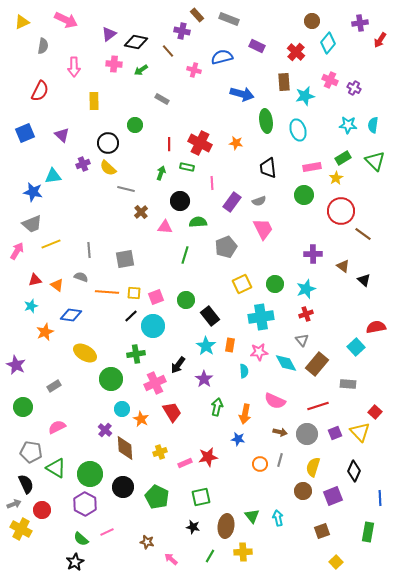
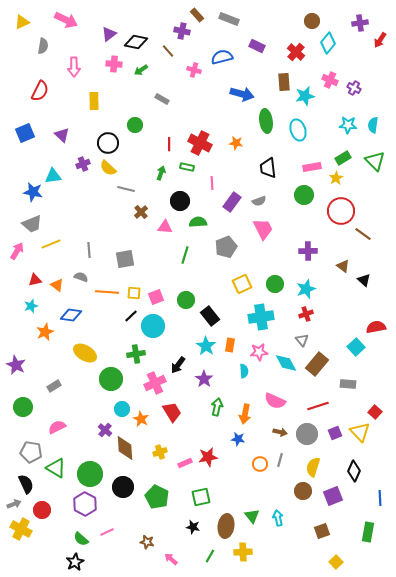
purple cross at (313, 254): moved 5 px left, 3 px up
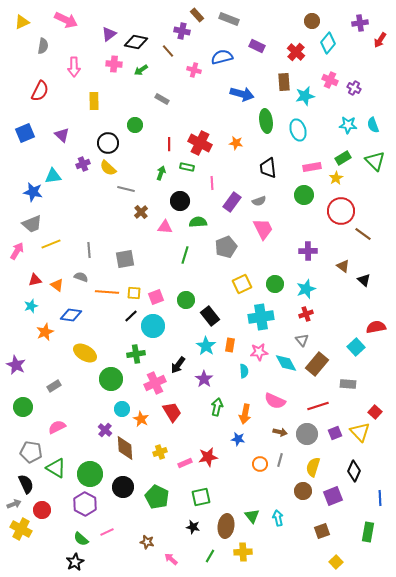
cyan semicircle at (373, 125): rotated 28 degrees counterclockwise
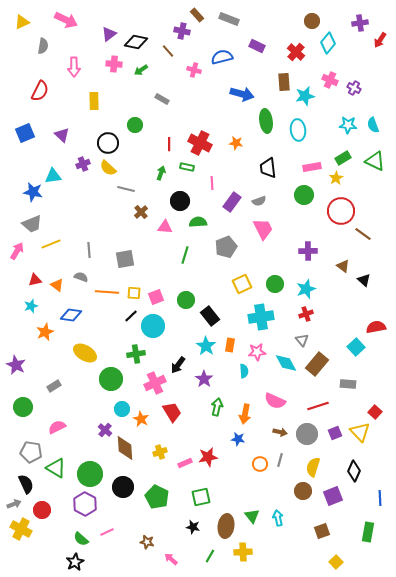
cyan ellipse at (298, 130): rotated 10 degrees clockwise
green triangle at (375, 161): rotated 20 degrees counterclockwise
pink star at (259, 352): moved 2 px left
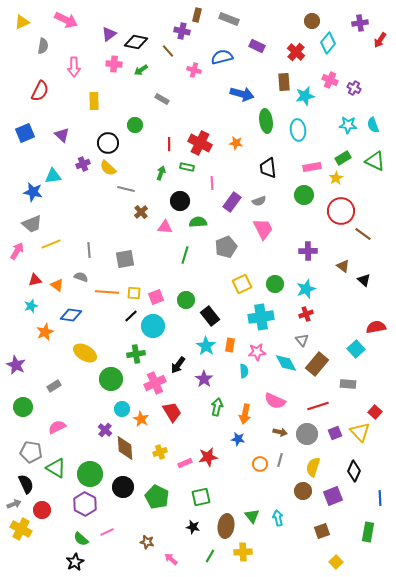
brown rectangle at (197, 15): rotated 56 degrees clockwise
cyan square at (356, 347): moved 2 px down
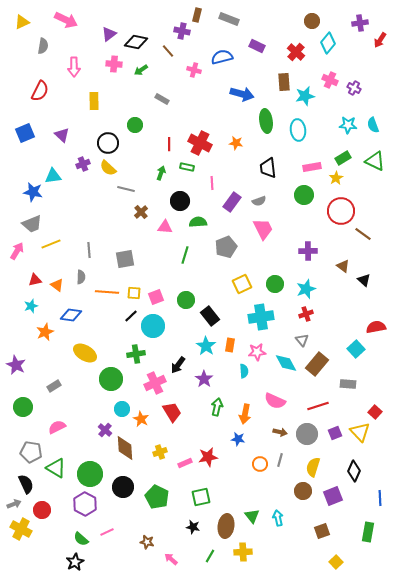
gray semicircle at (81, 277): rotated 72 degrees clockwise
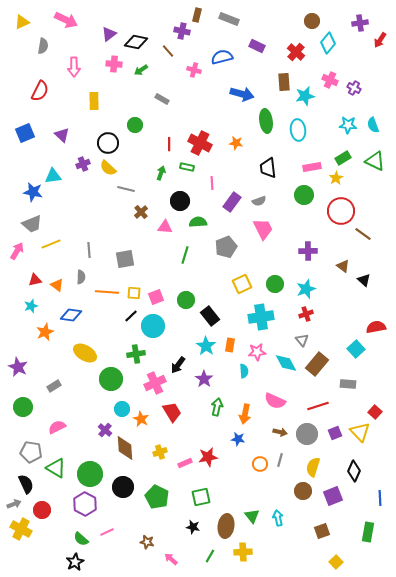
purple star at (16, 365): moved 2 px right, 2 px down
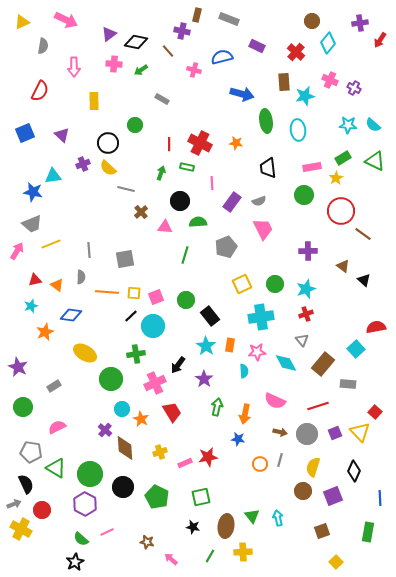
cyan semicircle at (373, 125): rotated 28 degrees counterclockwise
brown rectangle at (317, 364): moved 6 px right
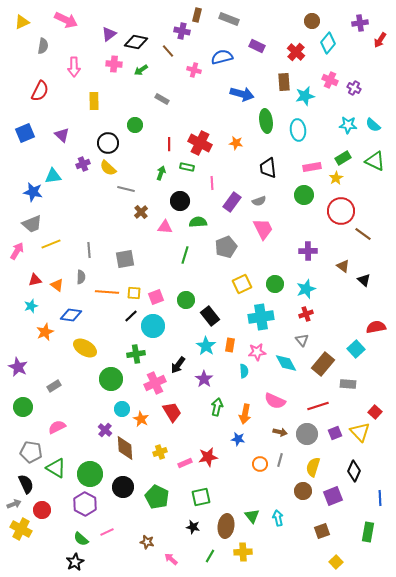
yellow ellipse at (85, 353): moved 5 px up
